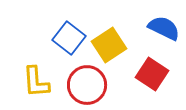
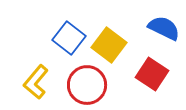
yellow square: rotated 20 degrees counterclockwise
yellow L-shape: rotated 44 degrees clockwise
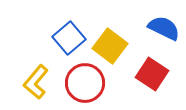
blue square: rotated 12 degrees clockwise
yellow square: moved 1 px right, 1 px down
red circle: moved 2 px left, 2 px up
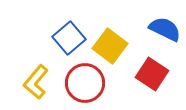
blue semicircle: moved 1 px right, 1 px down
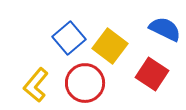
yellow L-shape: moved 3 px down
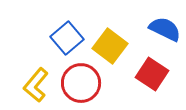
blue square: moved 2 px left
red circle: moved 4 px left
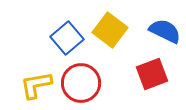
blue semicircle: moved 2 px down
yellow square: moved 16 px up
red square: rotated 36 degrees clockwise
yellow L-shape: rotated 40 degrees clockwise
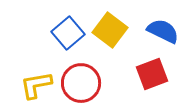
blue semicircle: moved 2 px left
blue square: moved 1 px right, 5 px up
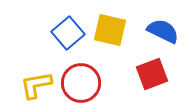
yellow square: rotated 24 degrees counterclockwise
